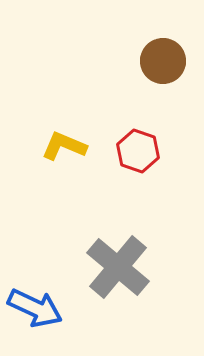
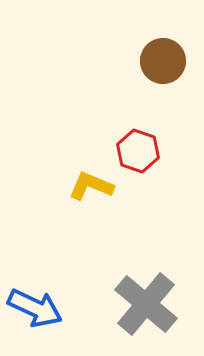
yellow L-shape: moved 27 px right, 40 px down
gray cross: moved 28 px right, 37 px down
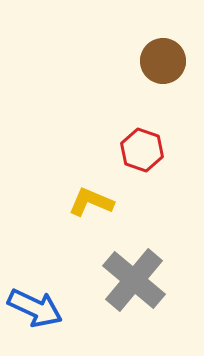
red hexagon: moved 4 px right, 1 px up
yellow L-shape: moved 16 px down
gray cross: moved 12 px left, 24 px up
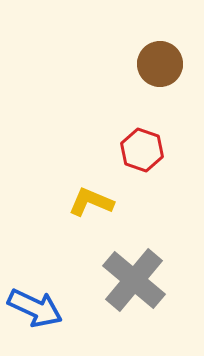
brown circle: moved 3 px left, 3 px down
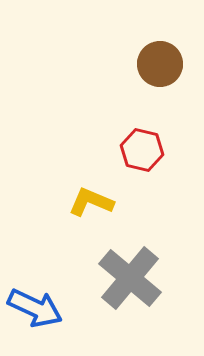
red hexagon: rotated 6 degrees counterclockwise
gray cross: moved 4 px left, 2 px up
